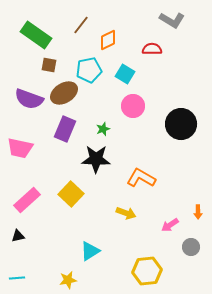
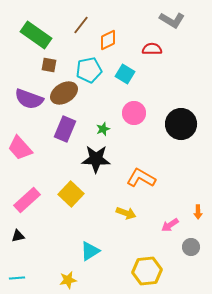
pink circle: moved 1 px right, 7 px down
pink trapezoid: rotated 36 degrees clockwise
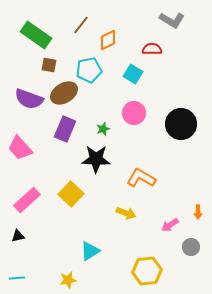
cyan square: moved 8 px right
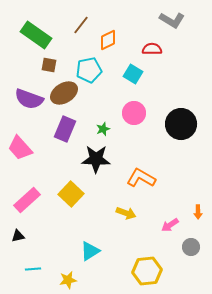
cyan line: moved 16 px right, 9 px up
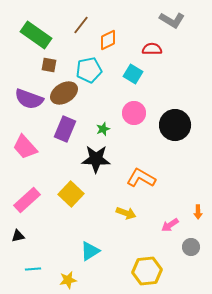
black circle: moved 6 px left, 1 px down
pink trapezoid: moved 5 px right, 1 px up
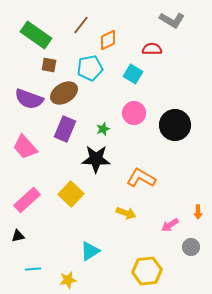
cyan pentagon: moved 1 px right, 2 px up
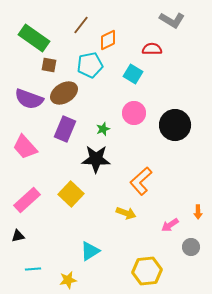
green rectangle: moved 2 px left, 3 px down
cyan pentagon: moved 3 px up
orange L-shape: moved 3 px down; rotated 72 degrees counterclockwise
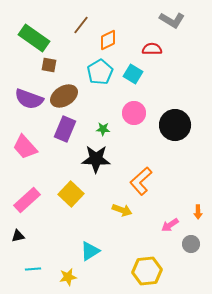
cyan pentagon: moved 10 px right, 7 px down; rotated 20 degrees counterclockwise
brown ellipse: moved 3 px down
green star: rotated 24 degrees clockwise
yellow arrow: moved 4 px left, 3 px up
gray circle: moved 3 px up
yellow star: moved 3 px up
